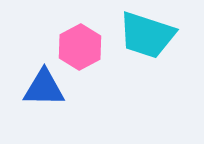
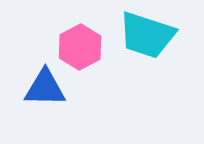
blue triangle: moved 1 px right
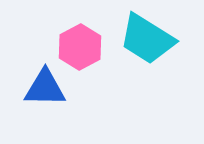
cyan trapezoid: moved 4 px down; rotated 14 degrees clockwise
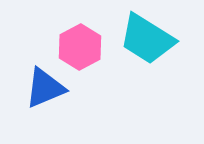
blue triangle: rotated 24 degrees counterclockwise
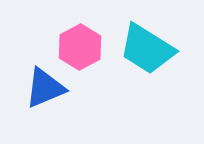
cyan trapezoid: moved 10 px down
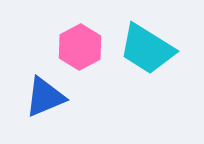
blue triangle: moved 9 px down
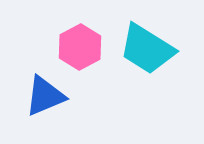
blue triangle: moved 1 px up
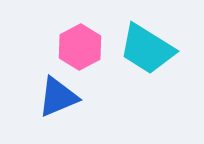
blue triangle: moved 13 px right, 1 px down
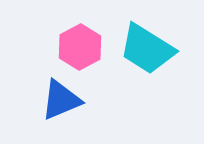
blue triangle: moved 3 px right, 3 px down
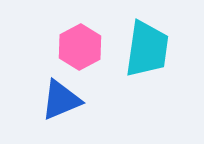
cyan trapezoid: rotated 114 degrees counterclockwise
